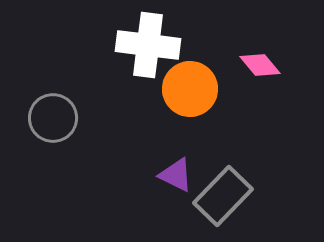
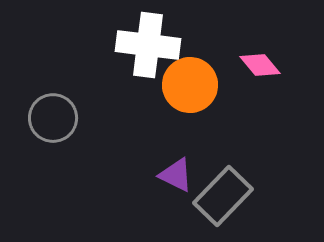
orange circle: moved 4 px up
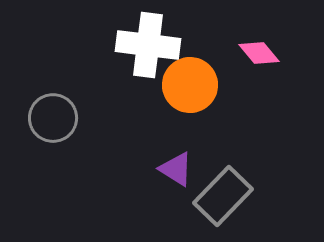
pink diamond: moved 1 px left, 12 px up
purple triangle: moved 6 px up; rotated 6 degrees clockwise
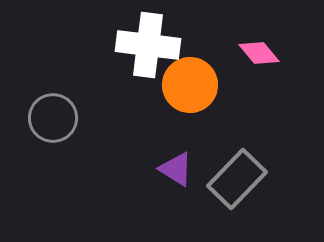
gray rectangle: moved 14 px right, 17 px up
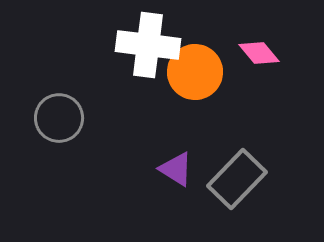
orange circle: moved 5 px right, 13 px up
gray circle: moved 6 px right
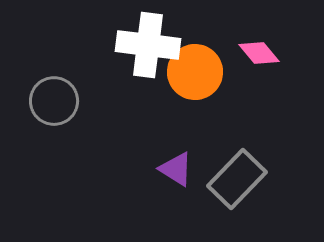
gray circle: moved 5 px left, 17 px up
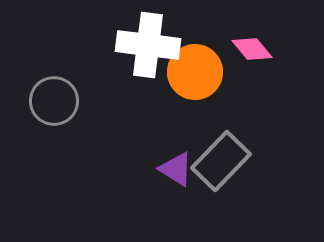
pink diamond: moved 7 px left, 4 px up
gray rectangle: moved 16 px left, 18 px up
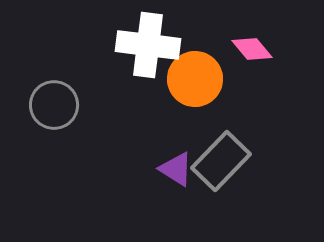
orange circle: moved 7 px down
gray circle: moved 4 px down
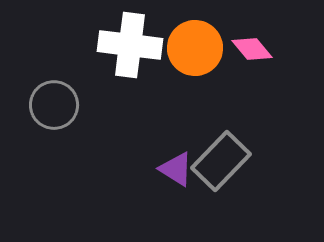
white cross: moved 18 px left
orange circle: moved 31 px up
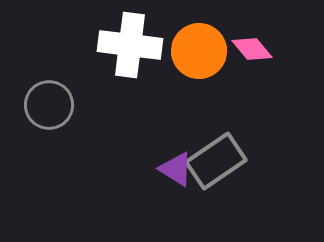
orange circle: moved 4 px right, 3 px down
gray circle: moved 5 px left
gray rectangle: moved 5 px left; rotated 12 degrees clockwise
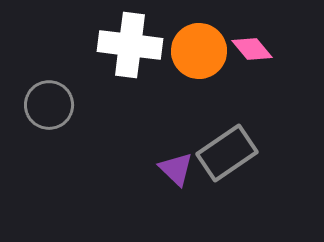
gray rectangle: moved 11 px right, 8 px up
purple triangle: rotated 12 degrees clockwise
